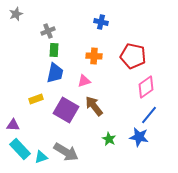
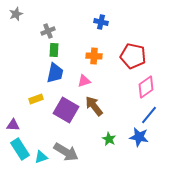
cyan rectangle: rotated 10 degrees clockwise
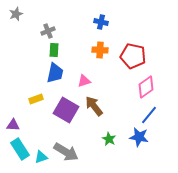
orange cross: moved 6 px right, 6 px up
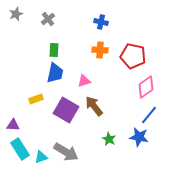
gray cross: moved 12 px up; rotated 16 degrees counterclockwise
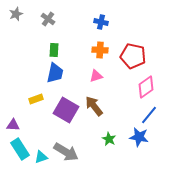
gray cross: rotated 16 degrees counterclockwise
pink triangle: moved 12 px right, 5 px up
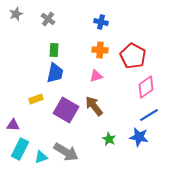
red pentagon: rotated 15 degrees clockwise
blue line: rotated 18 degrees clockwise
cyan rectangle: rotated 60 degrees clockwise
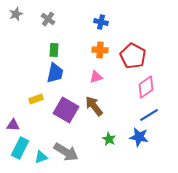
pink triangle: moved 1 px down
cyan rectangle: moved 1 px up
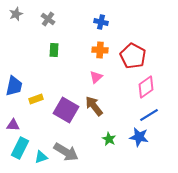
blue trapezoid: moved 41 px left, 13 px down
pink triangle: rotated 24 degrees counterclockwise
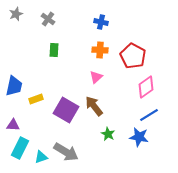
green star: moved 1 px left, 5 px up
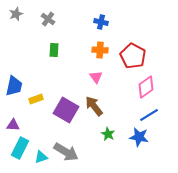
pink triangle: rotated 24 degrees counterclockwise
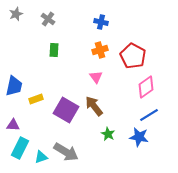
orange cross: rotated 21 degrees counterclockwise
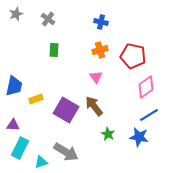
red pentagon: rotated 15 degrees counterclockwise
cyan triangle: moved 5 px down
